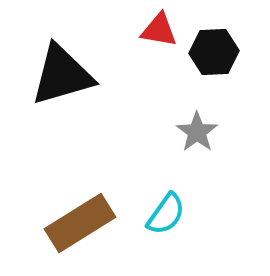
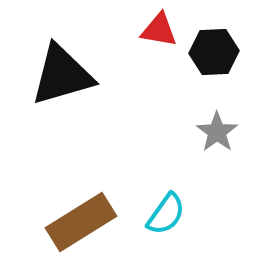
gray star: moved 20 px right
brown rectangle: moved 1 px right, 1 px up
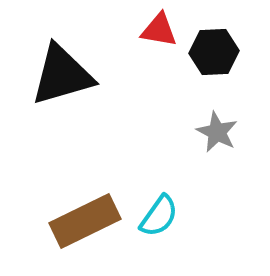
gray star: rotated 9 degrees counterclockwise
cyan semicircle: moved 7 px left, 2 px down
brown rectangle: moved 4 px right, 1 px up; rotated 6 degrees clockwise
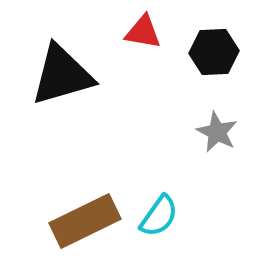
red triangle: moved 16 px left, 2 px down
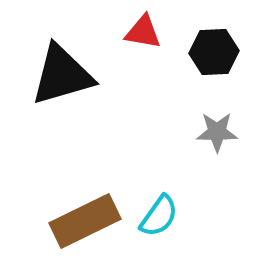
gray star: rotated 27 degrees counterclockwise
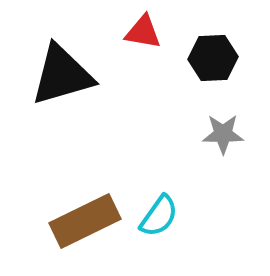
black hexagon: moved 1 px left, 6 px down
gray star: moved 6 px right, 2 px down
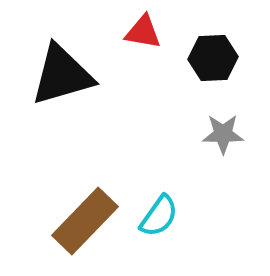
brown rectangle: rotated 20 degrees counterclockwise
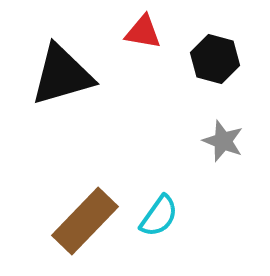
black hexagon: moved 2 px right, 1 px down; rotated 18 degrees clockwise
gray star: moved 7 px down; rotated 21 degrees clockwise
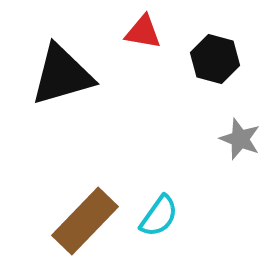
gray star: moved 17 px right, 2 px up
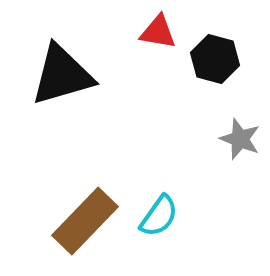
red triangle: moved 15 px right
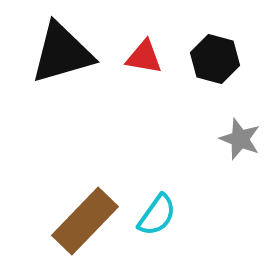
red triangle: moved 14 px left, 25 px down
black triangle: moved 22 px up
cyan semicircle: moved 2 px left, 1 px up
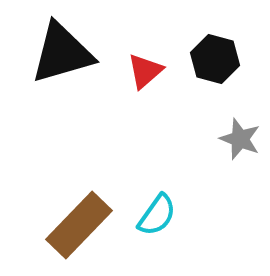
red triangle: moved 1 px right, 14 px down; rotated 51 degrees counterclockwise
brown rectangle: moved 6 px left, 4 px down
